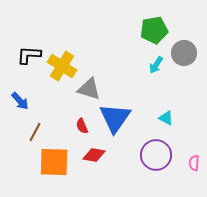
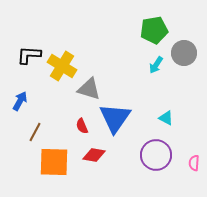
blue arrow: rotated 108 degrees counterclockwise
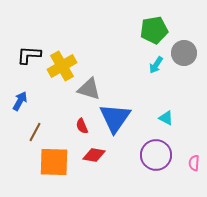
yellow cross: rotated 28 degrees clockwise
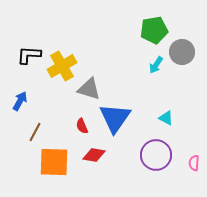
gray circle: moved 2 px left, 1 px up
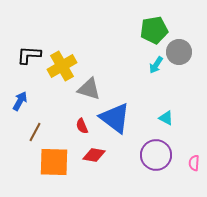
gray circle: moved 3 px left
blue triangle: rotated 28 degrees counterclockwise
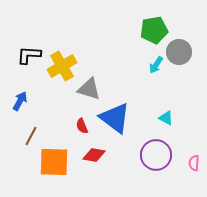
brown line: moved 4 px left, 4 px down
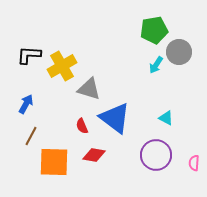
blue arrow: moved 6 px right, 3 px down
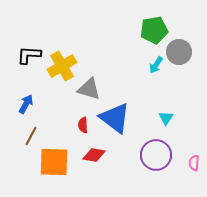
cyan triangle: rotated 35 degrees clockwise
red semicircle: moved 1 px right, 1 px up; rotated 21 degrees clockwise
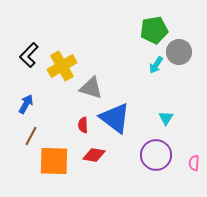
black L-shape: rotated 50 degrees counterclockwise
gray triangle: moved 2 px right, 1 px up
orange square: moved 1 px up
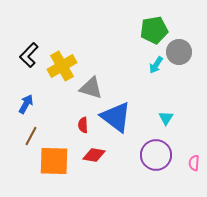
blue triangle: moved 1 px right, 1 px up
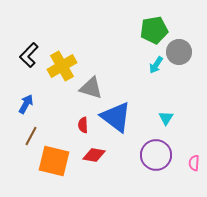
orange square: rotated 12 degrees clockwise
